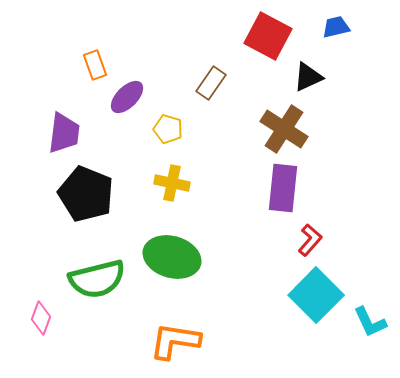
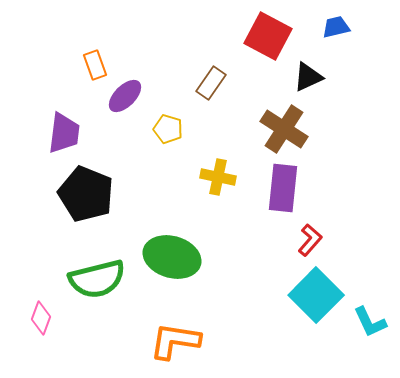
purple ellipse: moved 2 px left, 1 px up
yellow cross: moved 46 px right, 6 px up
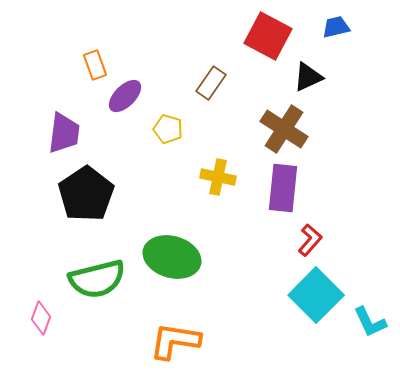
black pentagon: rotated 16 degrees clockwise
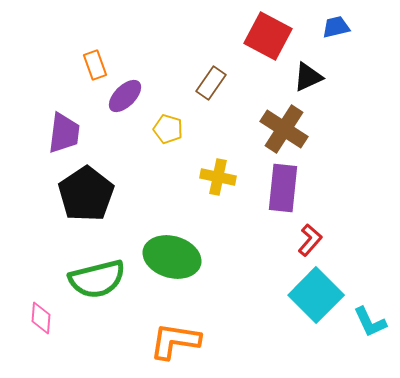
pink diamond: rotated 16 degrees counterclockwise
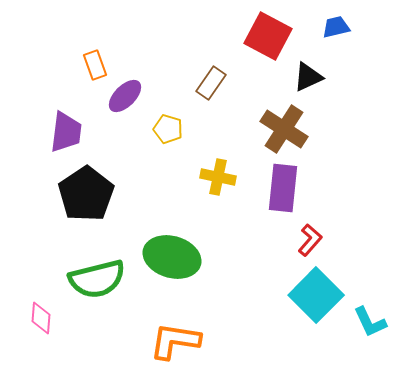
purple trapezoid: moved 2 px right, 1 px up
